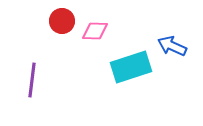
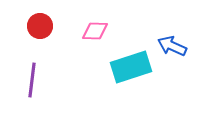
red circle: moved 22 px left, 5 px down
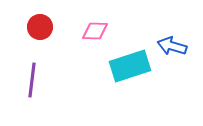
red circle: moved 1 px down
blue arrow: rotated 8 degrees counterclockwise
cyan rectangle: moved 1 px left, 1 px up
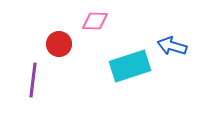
red circle: moved 19 px right, 17 px down
pink diamond: moved 10 px up
purple line: moved 1 px right
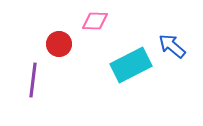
blue arrow: rotated 24 degrees clockwise
cyan rectangle: moved 1 px right, 1 px up; rotated 9 degrees counterclockwise
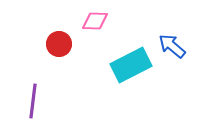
purple line: moved 21 px down
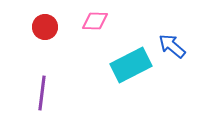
red circle: moved 14 px left, 17 px up
purple line: moved 9 px right, 8 px up
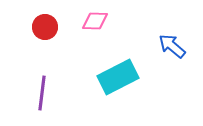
cyan rectangle: moved 13 px left, 12 px down
